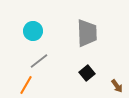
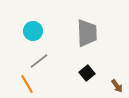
orange line: moved 1 px right, 1 px up; rotated 60 degrees counterclockwise
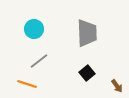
cyan circle: moved 1 px right, 2 px up
orange line: rotated 42 degrees counterclockwise
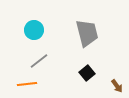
cyan circle: moved 1 px down
gray trapezoid: rotated 12 degrees counterclockwise
orange line: rotated 24 degrees counterclockwise
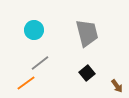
gray line: moved 1 px right, 2 px down
orange line: moved 1 px left, 1 px up; rotated 30 degrees counterclockwise
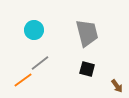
black square: moved 4 px up; rotated 35 degrees counterclockwise
orange line: moved 3 px left, 3 px up
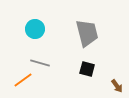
cyan circle: moved 1 px right, 1 px up
gray line: rotated 54 degrees clockwise
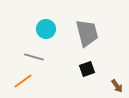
cyan circle: moved 11 px right
gray line: moved 6 px left, 6 px up
black square: rotated 35 degrees counterclockwise
orange line: moved 1 px down
